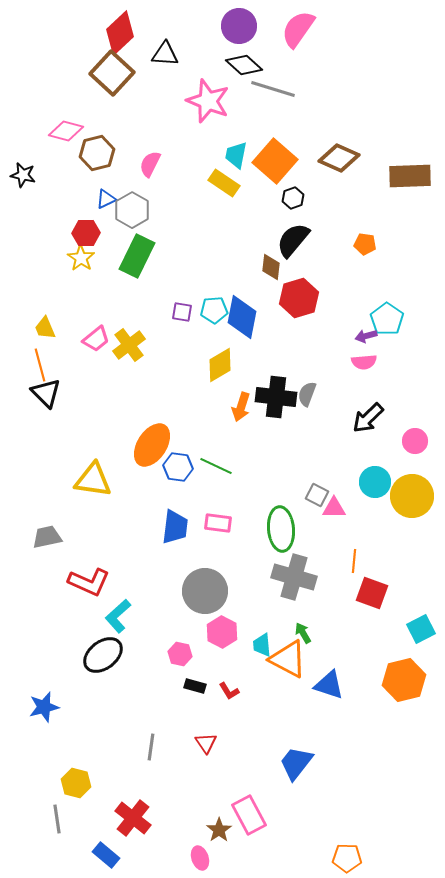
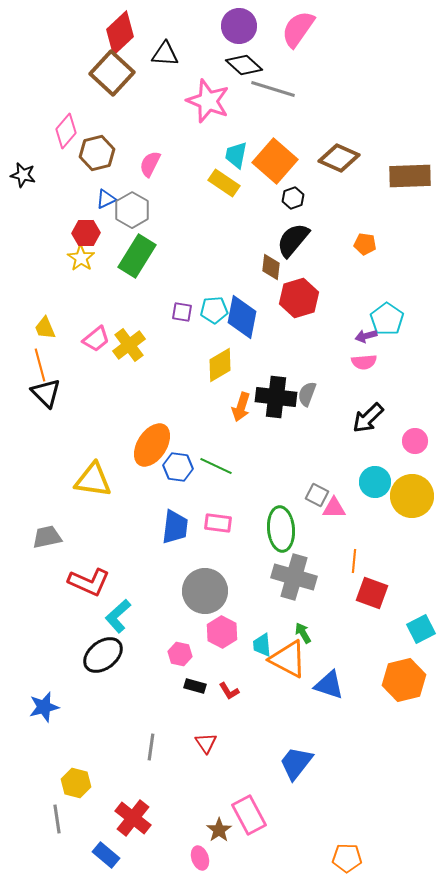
pink diamond at (66, 131): rotated 64 degrees counterclockwise
green rectangle at (137, 256): rotated 6 degrees clockwise
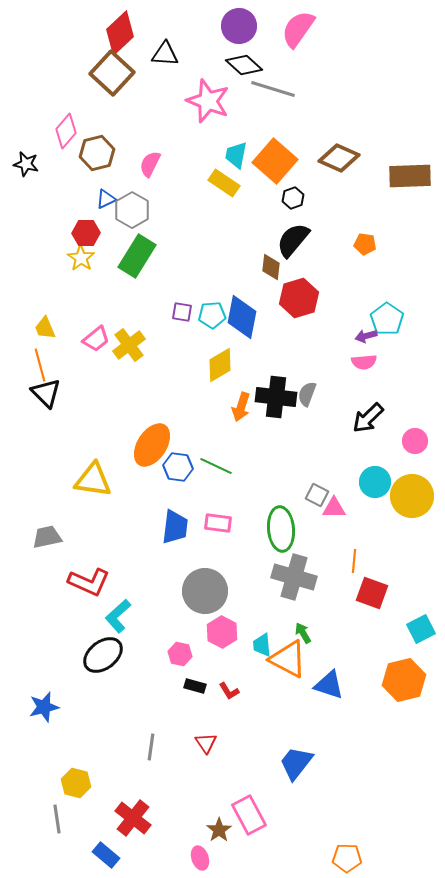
black star at (23, 175): moved 3 px right, 11 px up
cyan pentagon at (214, 310): moved 2 px left, 5 px down
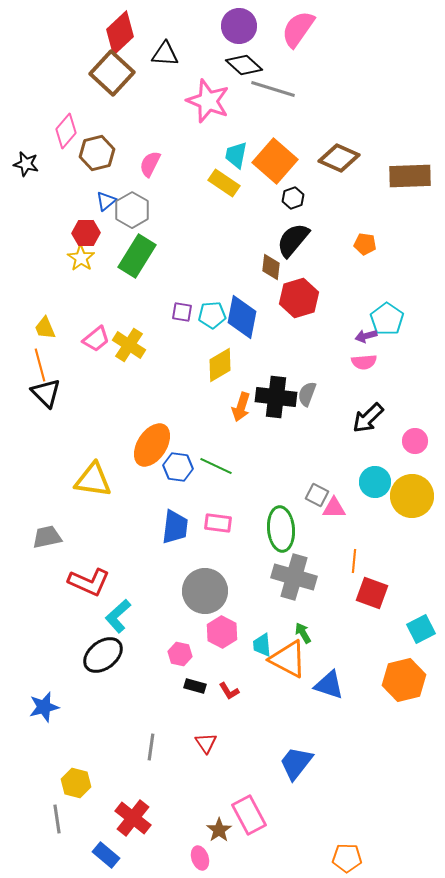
blue triangle at (106, 199): moved 2 px down; rotated 15 degrees counterclockwise
yellow cross at (129, 345): rotated 20 degrees counterclockwise
